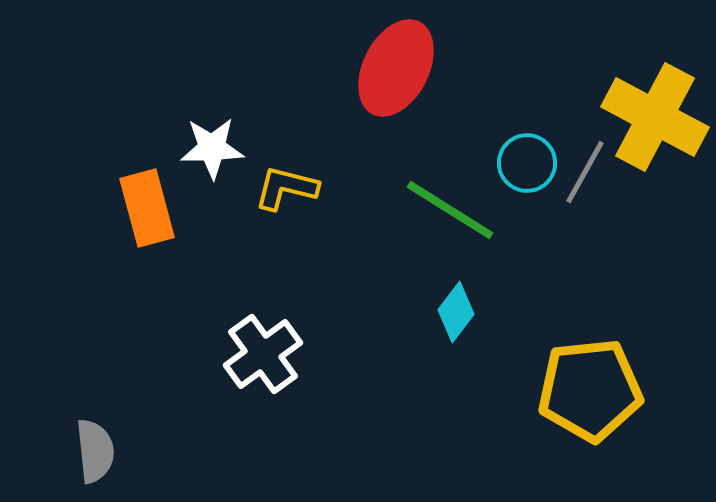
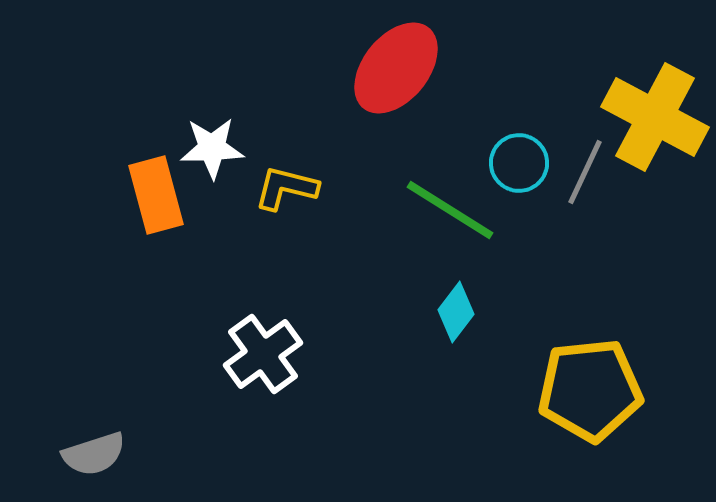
red ellipse: rotated 12 degrees clockwise
cyan circle: moved 8 px left
gray line: rotated 4 degrees counterclockwise
orange rectangle: moved 9 px right, 13 px up
gray semicircle: moved 1 px left, 3 px down; rotated 78 degrees clockwise
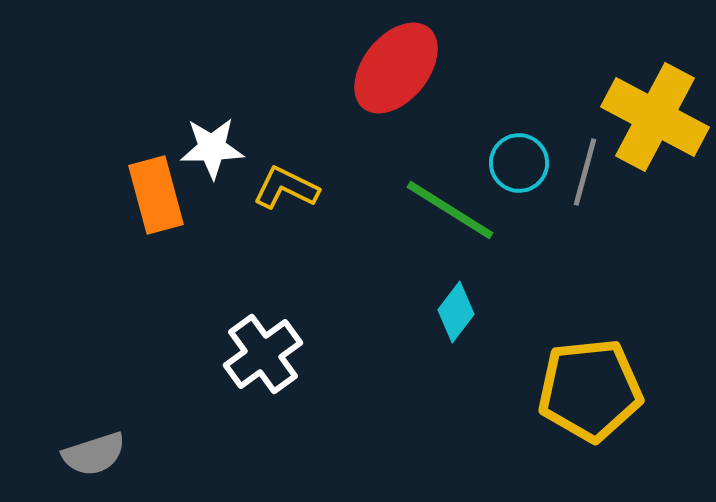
gray line: rotated 10 degrees counterclockwise
yellow L-shape: rotated 12 degrees clockwise
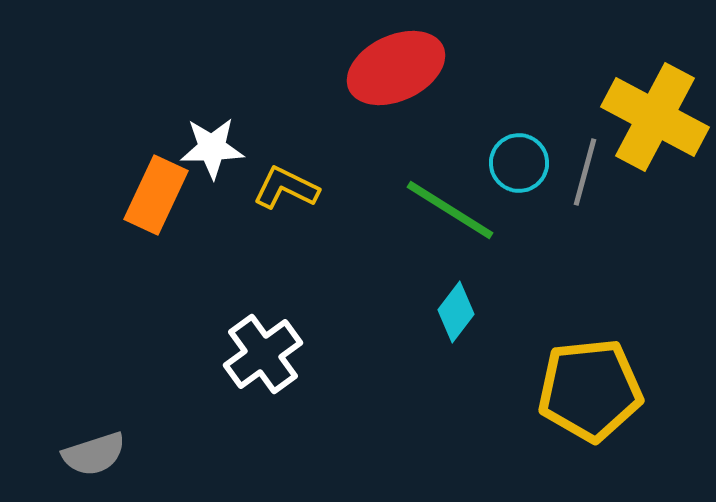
red ellipse: rotated 26 degrees clockwise
orange rectangle: rotated 40 degrees clockwise
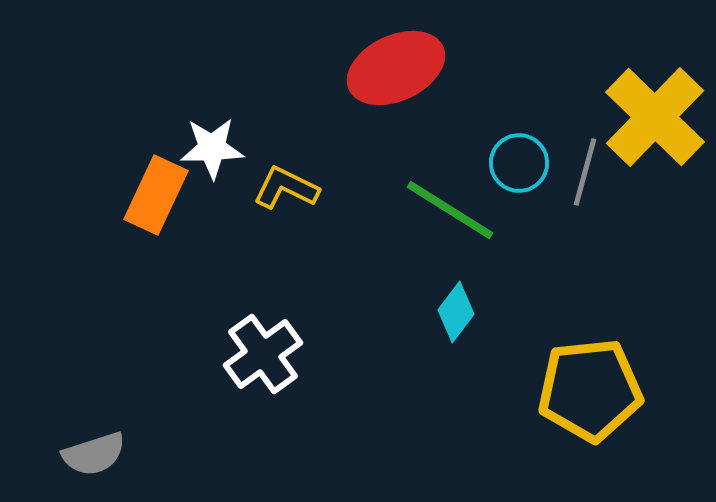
yellow cross: rotated 16 degrees clockwise
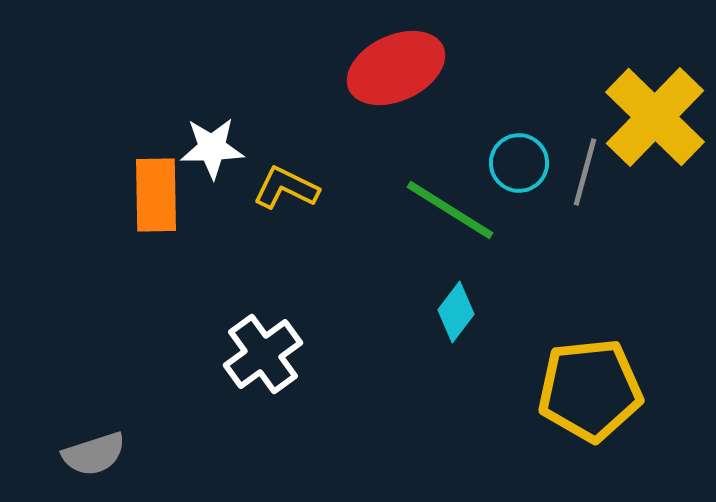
orange rectangle: rotated 26 degrees counterclockwise
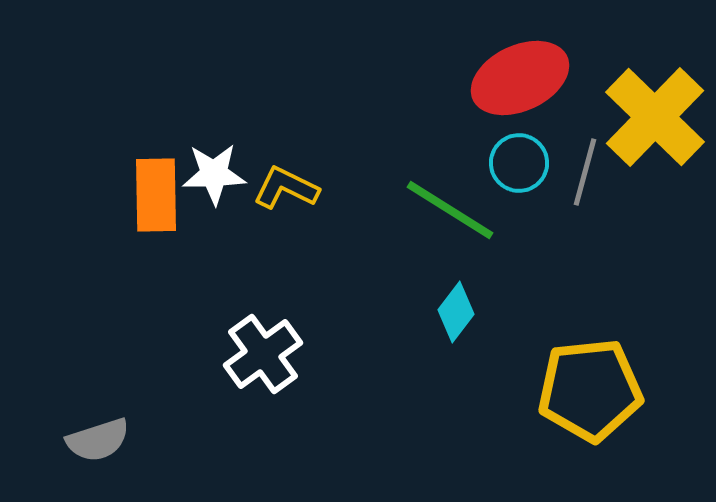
red ellipse: moved 124 px right, 10 px down
white star: moved 2 px right, 26 px down
gray semicircle: moved 4 px right, 14 px up
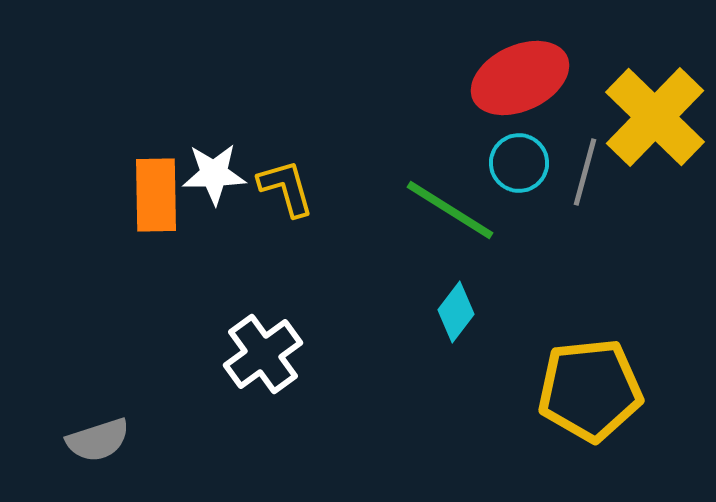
yellow L-shape: rotated 48 degrees clockwise
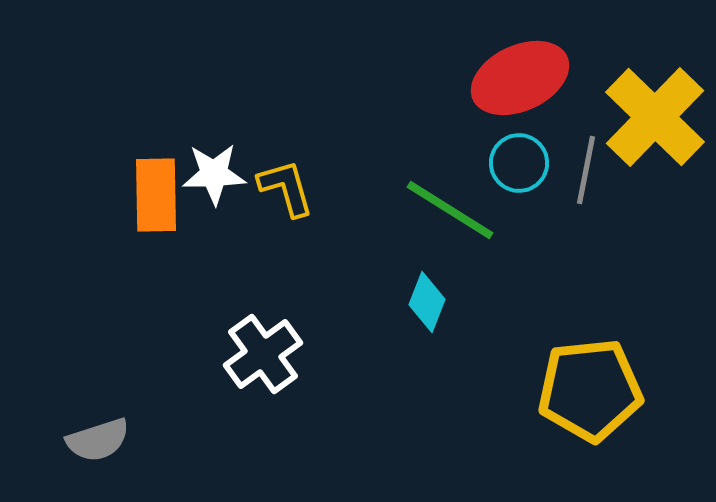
gray line: moved 1 px right, 2 px up; rotated 4 degrees counterclockwise
cyan diamond: moved 29 px left, 10 px up; rotated 16 degrees counterclockwise
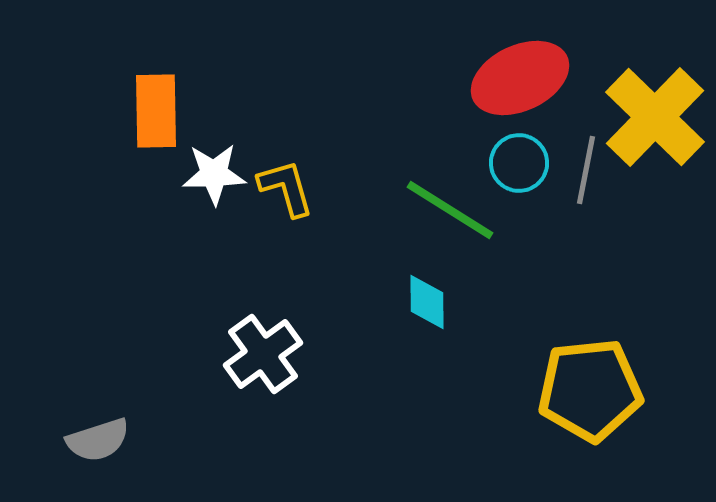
orange rectangle: moved 84 px up
cyan diamond: rotated 22 degrees counterclockwise
